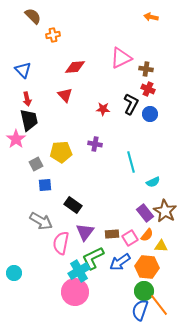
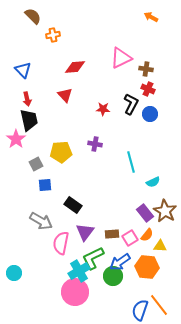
orange arrow: rotated 16 degrees clockwise
yellow triangle: moved 1 px left
green circle: moved 31 px left, 15 px up
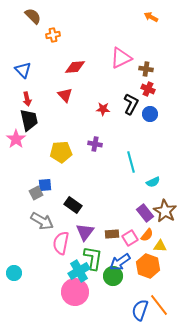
gray square: moved 29 px down
gray arrow: moved 1 px right
green L-shape: rotated 125 degrees clockwise
orange hexagon: moved 1 px right, 1 px up; rotated 15 degrees clockwise
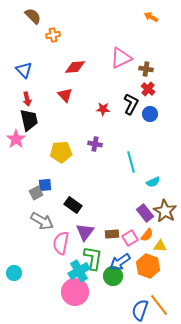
blue triangle: moved 1 px right
red cross: rotated 16 degrees clockwise
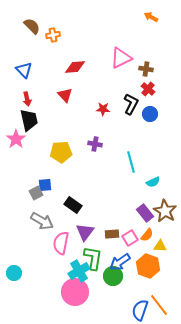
brown semicircle: moved 1 px left, 10 px down
